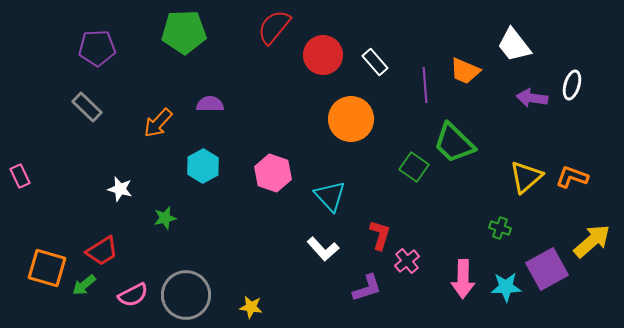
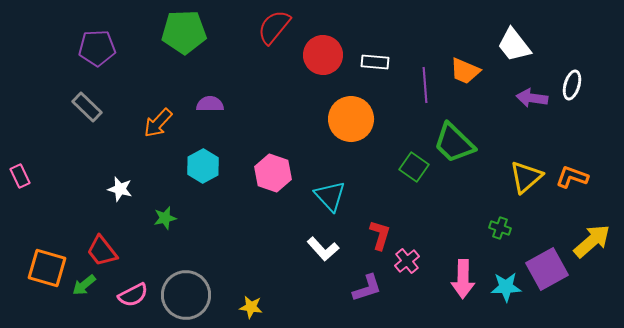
white rectangle: rotated 44 degrees counterclockwise
red trapezoid: rotated 84 degrees clockwise
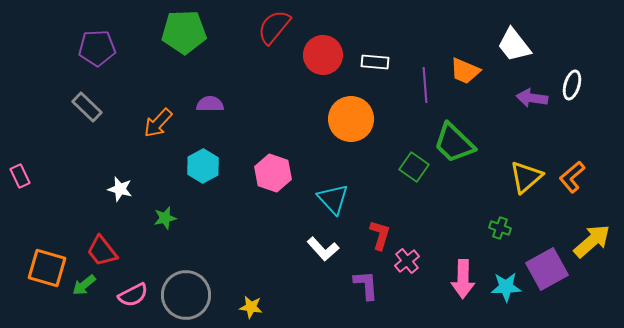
orange L-shape: rotated 60 degrees counterclockwise
cyan triangle: moved 3 px right, 3 px down
purple L-shape: moved 1 px left, 3 px up; rotated 76 degrees counterclockwise
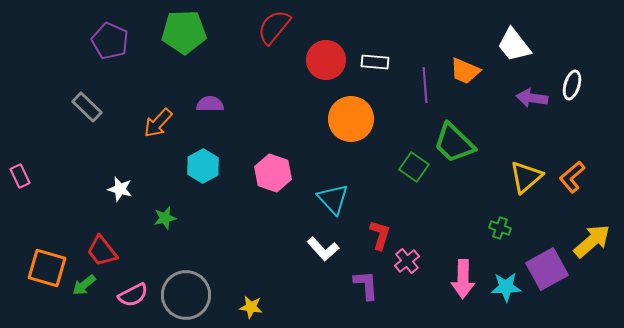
purple pentagon: moved 13 px right, 7 px up; rotated 27 degrees clockwise
red circle: moved 3 px right, 5 px down
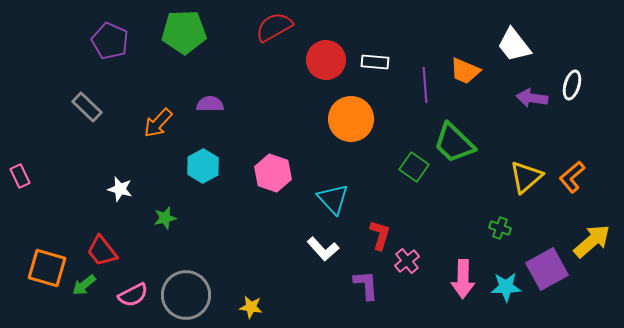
red semicircle: rotated 21 degrees clockwise
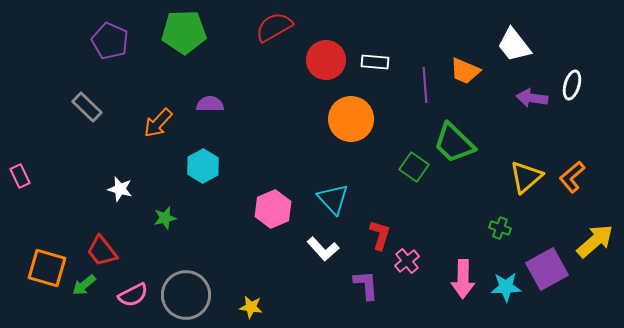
pink hexagon: moved 36 px down; rotated 18 degrees clockwise
yellow arrow: moved 3 px right
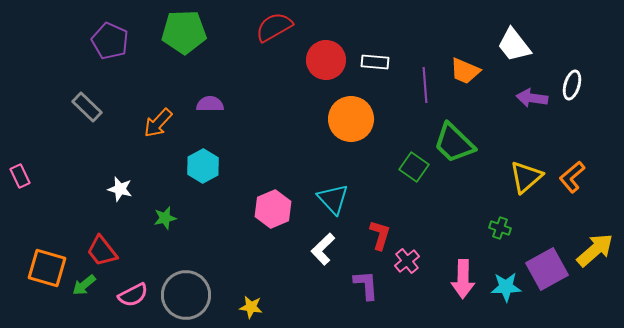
yellow arrow: moved 9 px down
white L-shape: rotated 88 degrees clockwise
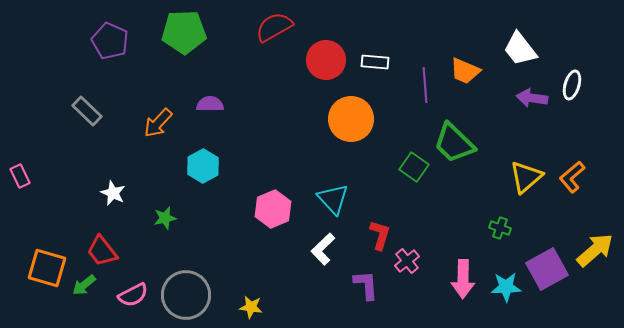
white trapezoid: moved 6 px right, 4 px down
gray rectangle: moved 4 px down
white star: moved 7 px left, 4 px down; rotated 10 degrees clockwise
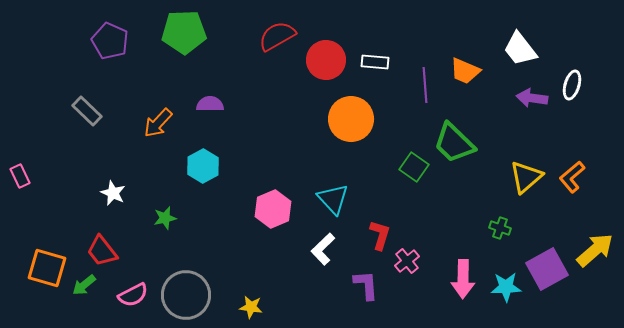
red semicircle: moved 3 px right, 9 px down
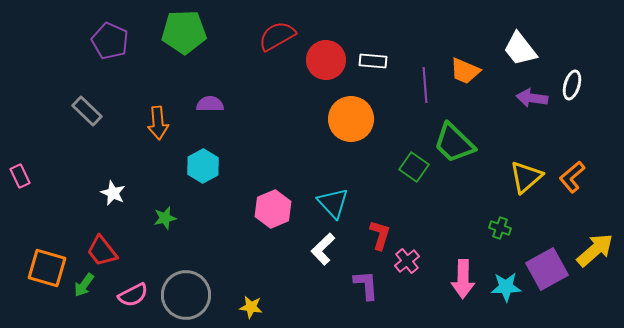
white rectangle: moved 2 px left, 1 px up
orange arrow: rotated 48 degrees counterclockwise
cyan triangle: moved 4 px down
green arrow: rotated 15 degrees counterclockwise
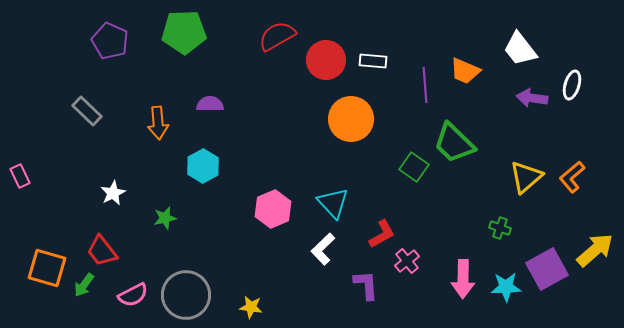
white star: rotated 20 degrees clockwise
red L-shape: moved 2 px right, 1 px up; rotated 44 degrees clockwise
